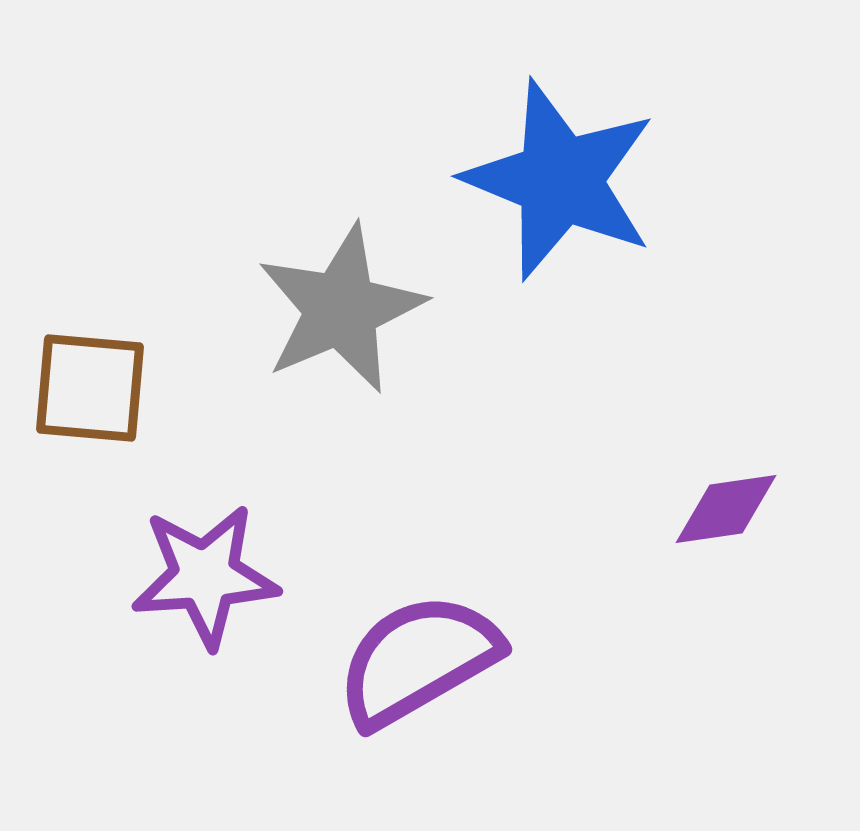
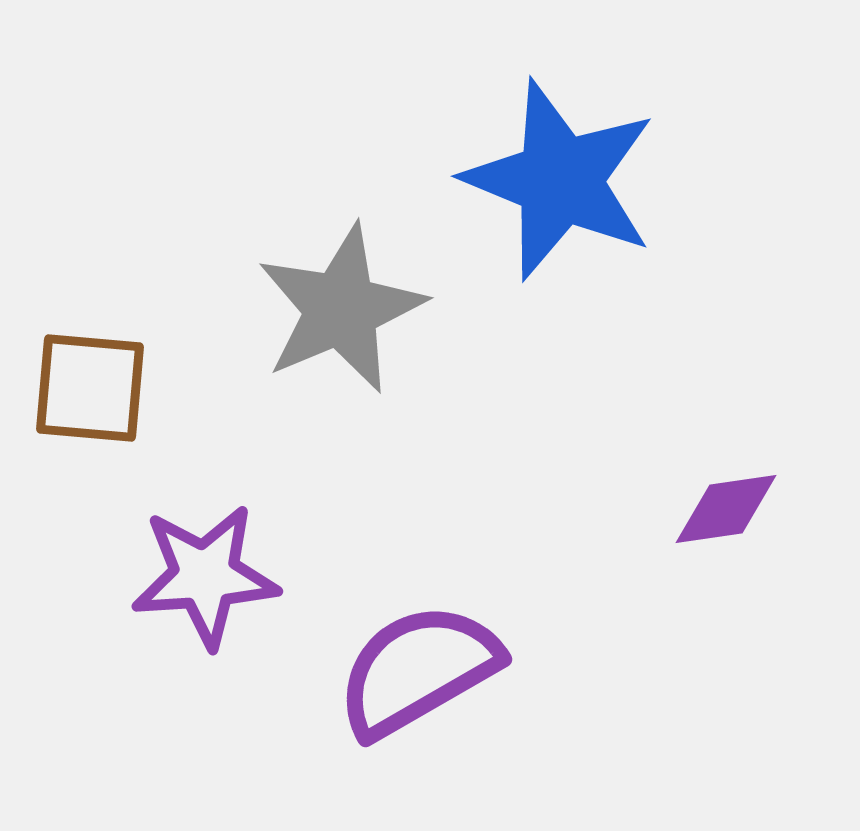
purple semicircle: moved 10 px down
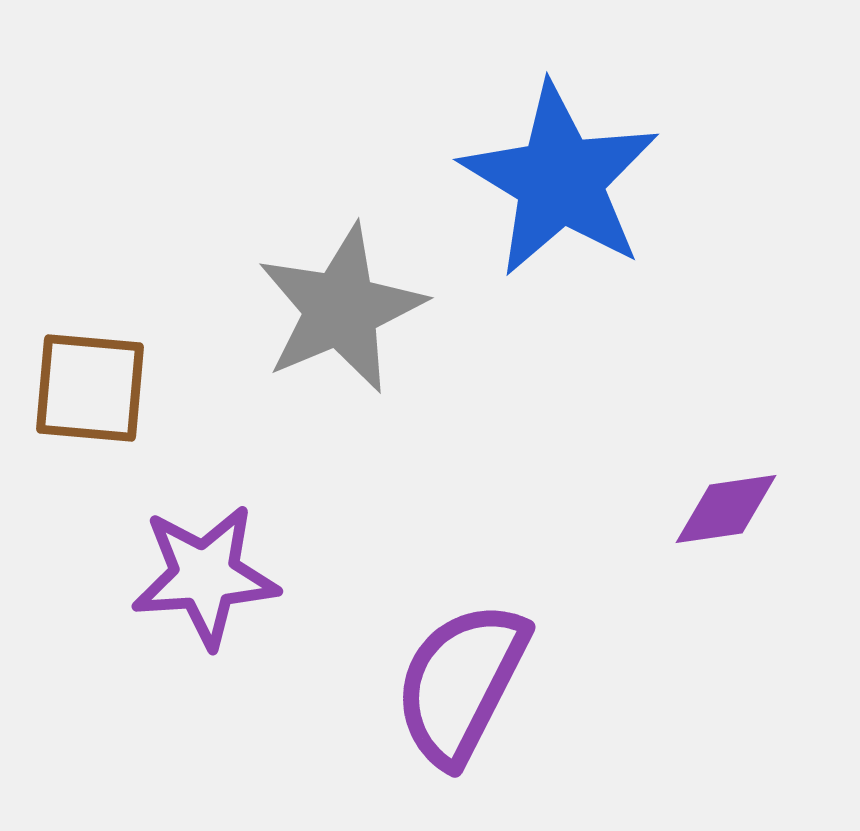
blue star: rotated 9 degrees clockwise
purple semicircle: moved 43 px right, 13 px down; rotated 33 degrees counterclockwise
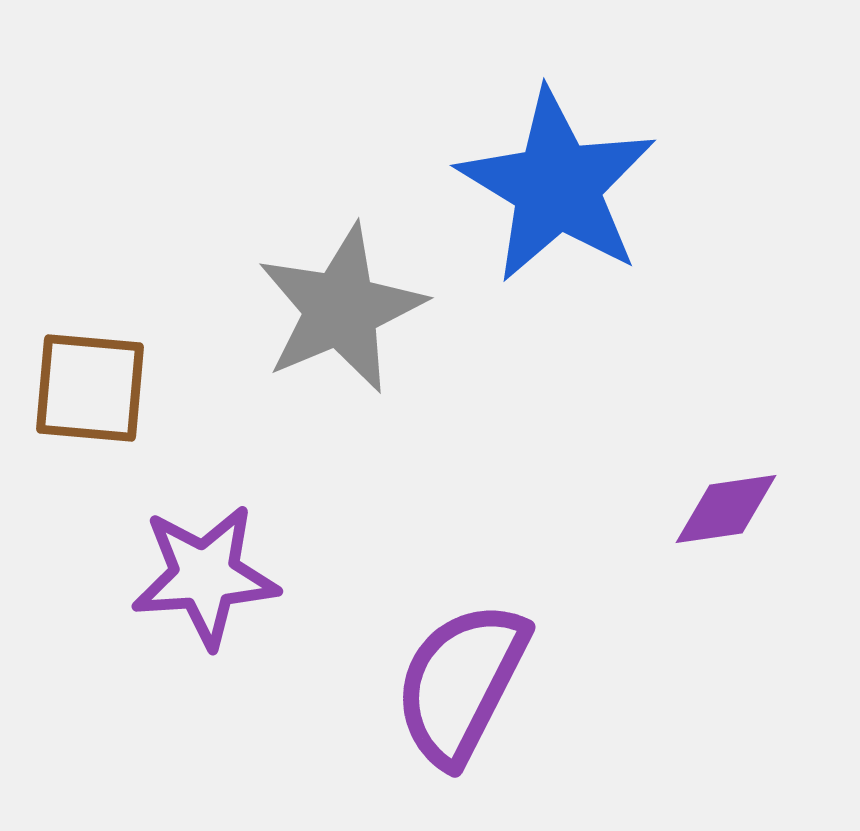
blue star: moved 3 px left, 6 px down
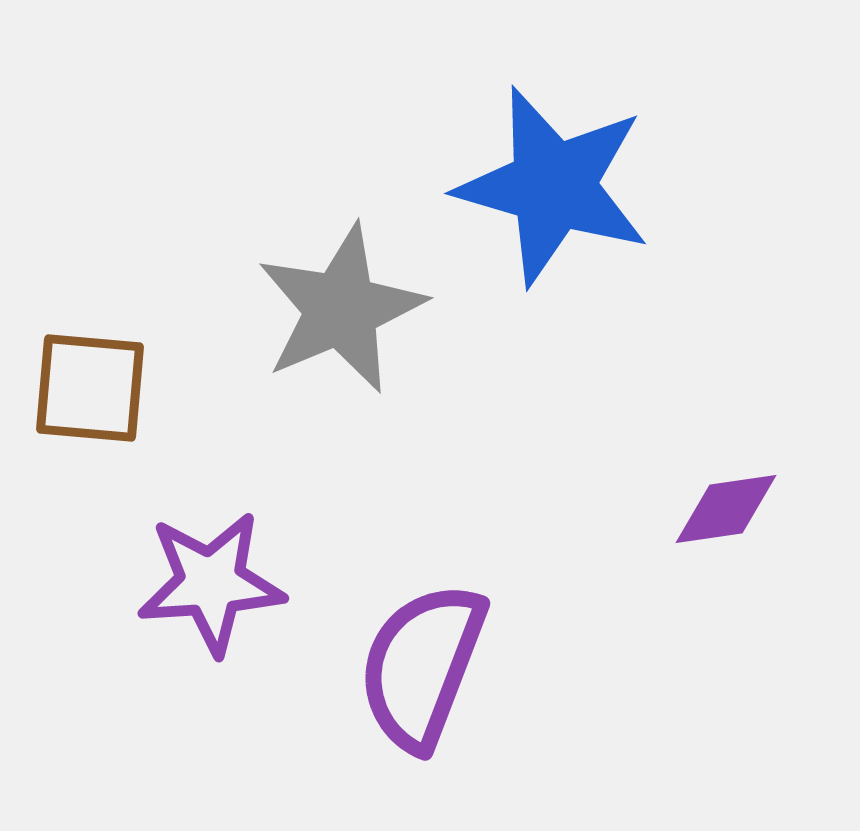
blue star: moved 4 px left; rotated 15 degrees counterclockwise
purple star: moved 6 px right, 7 px down
purple semicircle: moved 39 px left, 17 px up; rotated 6 degrees counterclockwise
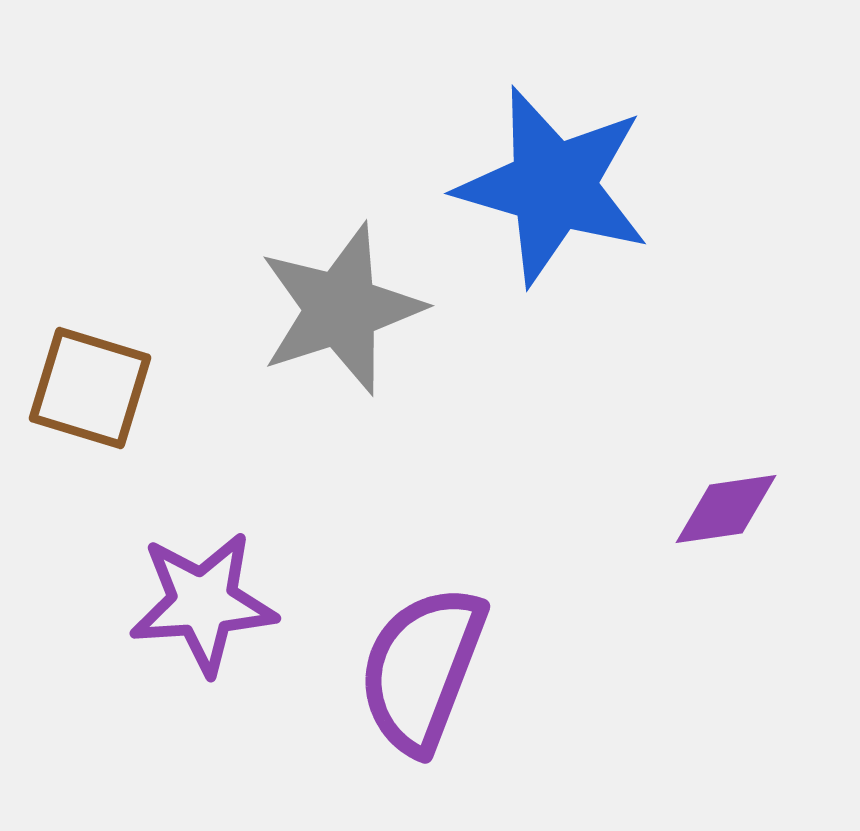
gray star: rotated 5 degrees clockwise
brown square: rotated 12 degrees clockwise
purple star: moved 8 px left, 20 px down
purple semicircle: moved 3 px down
